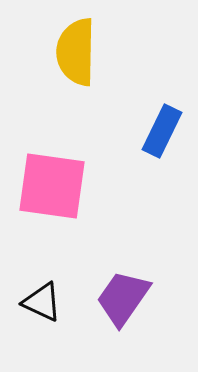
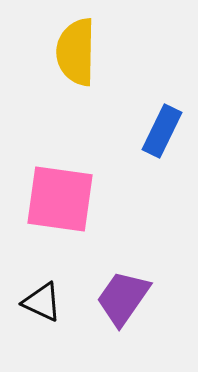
pink square: moved 8 px right, 13 px down
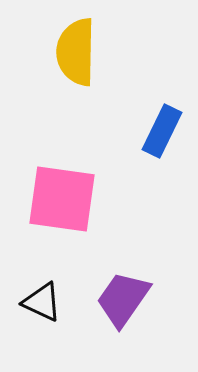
pink square: moved 2 px right
purple trapezoid: moved 1 px down
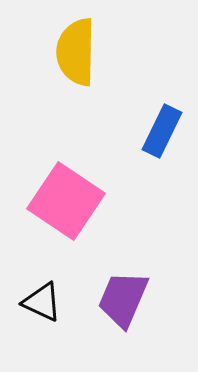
pink square: moved 4 px right, 2 px down; rotated 26 degrees clockwise
purple trapezoid: rotated 12 degrees counterclockwise
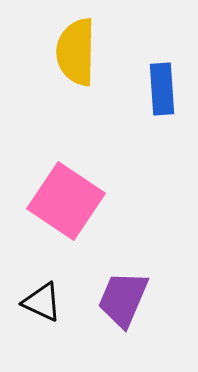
blue rectangle: moved 42 px up; rotated 30 degrees counterclockwise
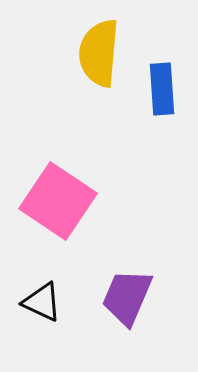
yellow semicircle: moved 23 px right, 1 px down; rotated 4 degrees clockwise
pink square: moved 8 px left
purple trapezoid: moved 4 px right, 2 px up
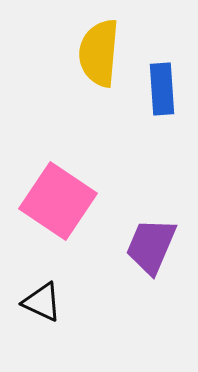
purple trapezoid: moved 24 px right, 51 px up
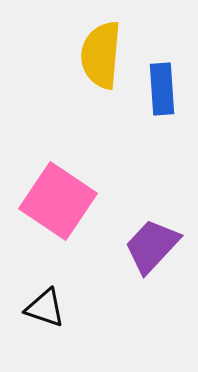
yellow semicircle: moved 2 px right, 2 px down
purple trapezoid: moved 1 px right; rotated 20 degrees clockwise
black triangle: moved 3 px right, 6 px down; rotated 6 degrees counterclockwise
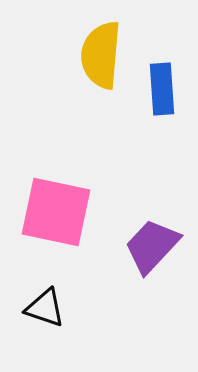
pink square: moved 2 px left, 11 px down; rotated 22 degrees counterclockwise
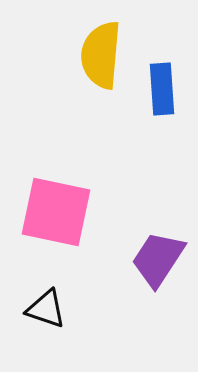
purple trapezoid: moved 6 px right, 13 px down; rotated 10 degrees counterclockwise
black triangle: moved 1 px right, 1 px down
